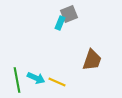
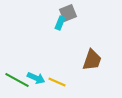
gray square: moved 1 px left, 1 px up
green line: rotated 50 degrees counterclockwise
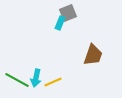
brown trapezoid: moved 1 px right, 5 px up
cyan arrow: rotated 78 degrees clockwise
yellow line: moved 4 px left; rotated 48 degrees counterclockwise
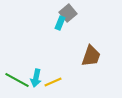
gray square: rotated 18 degrees counterclockwise
brown trapezoid: moved 2 px left, 1 px down
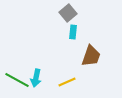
cyan rectangle: moved 13 px right, 9 px down; rotated 16 degrees counterclockwise
yellow line: moved 14 px right
